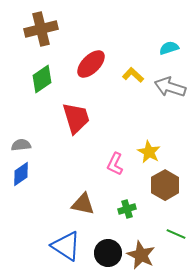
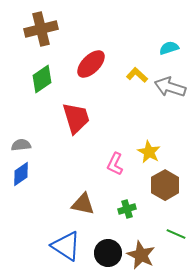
yellow L-shape: moved 4 px right
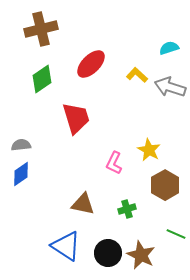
yellow star: moved 2 px up
pink L-shape: moved 1 px left, 1 px up
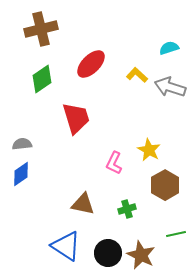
gray semicircle: moved 1 px right, 1 px up
green line: rotated 36 degrees counterclockwise
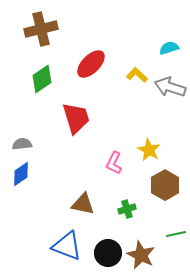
blue triangle: moved 1 px right; rotated 12 degrees counterclockwise
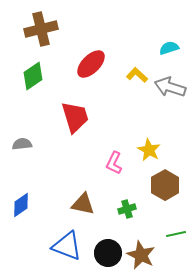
green diamond: moved 9 px left, 3 px up
red trapezoid: moved 1 px left, 1 px up
blue diamond: moved 31 px down
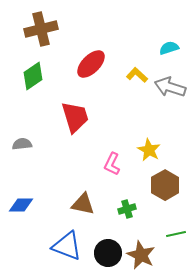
pink L-shape: moved 2 px left, 1 px down
blue diamond: rotated 35 degrees clockwise
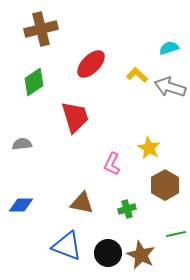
green diamond: moved 1 px right, 6 px down
yellow star: moved 2 px up
brown triangle: moved 1 px left, 1 px up
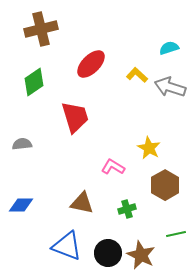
pink L-shape: moved 1 px right, 3 px down; rotated 95 degrees clockwise
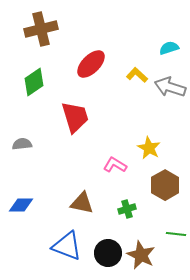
pink L-shape: moved 2 px right, 2 px up
green line: rotated 18 degrees clockwise
